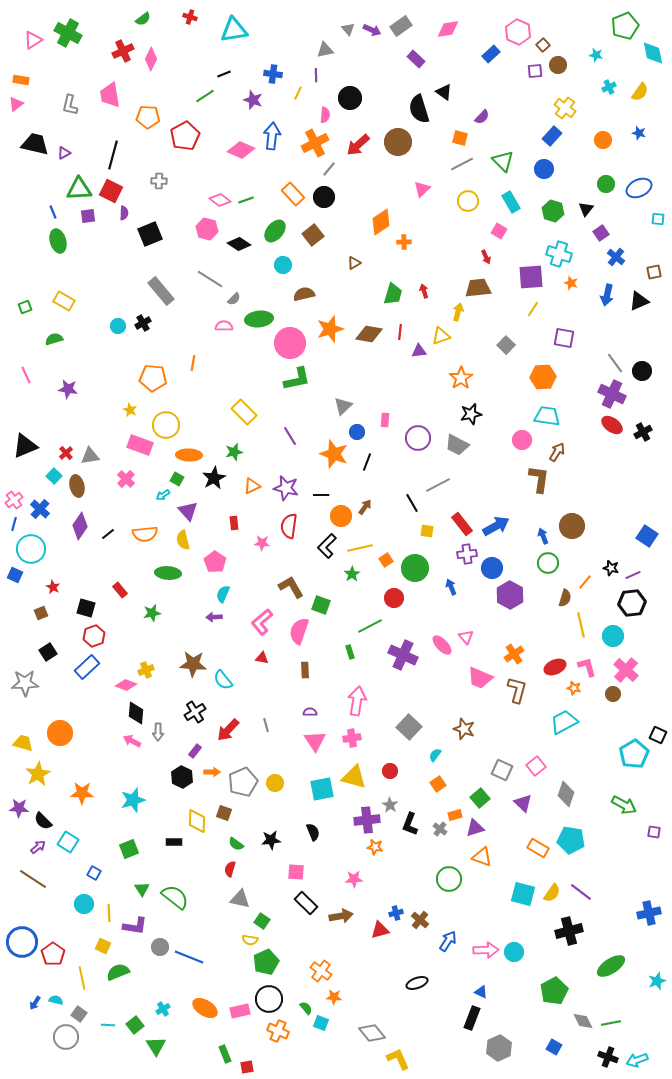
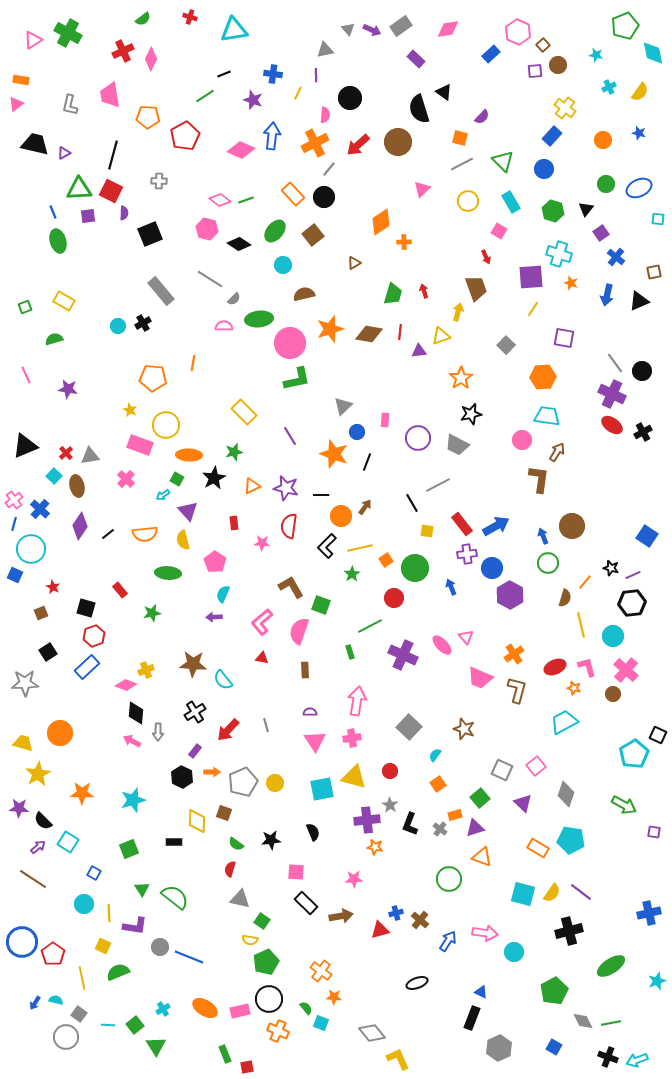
brown trapezoid at (478, 288): moved 2 px left; rotated 76 degrees clockwise
pink arrow at (486, 950): moved 1 px left, 17 px up; rotated 10 degrees clockwise
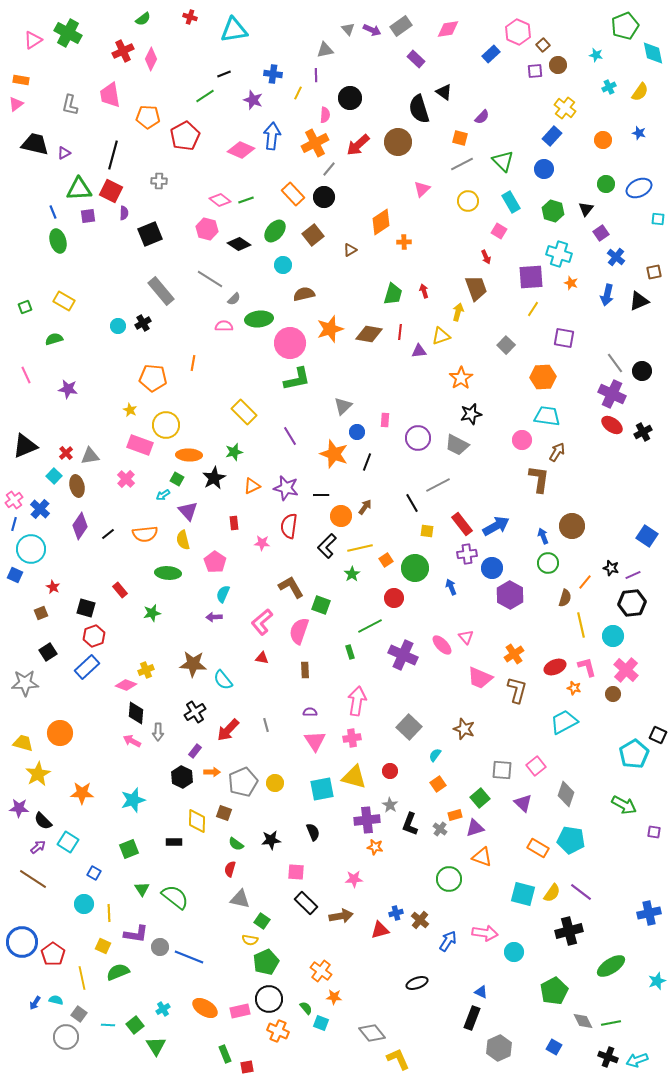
brown triangle at (354, 263): moved 4 px left, 13 px up
gray square at (502, 770): rotated 20 degrees counterclockwise
purple L-shape at (135, 926): moved 1 px right, 8 px down
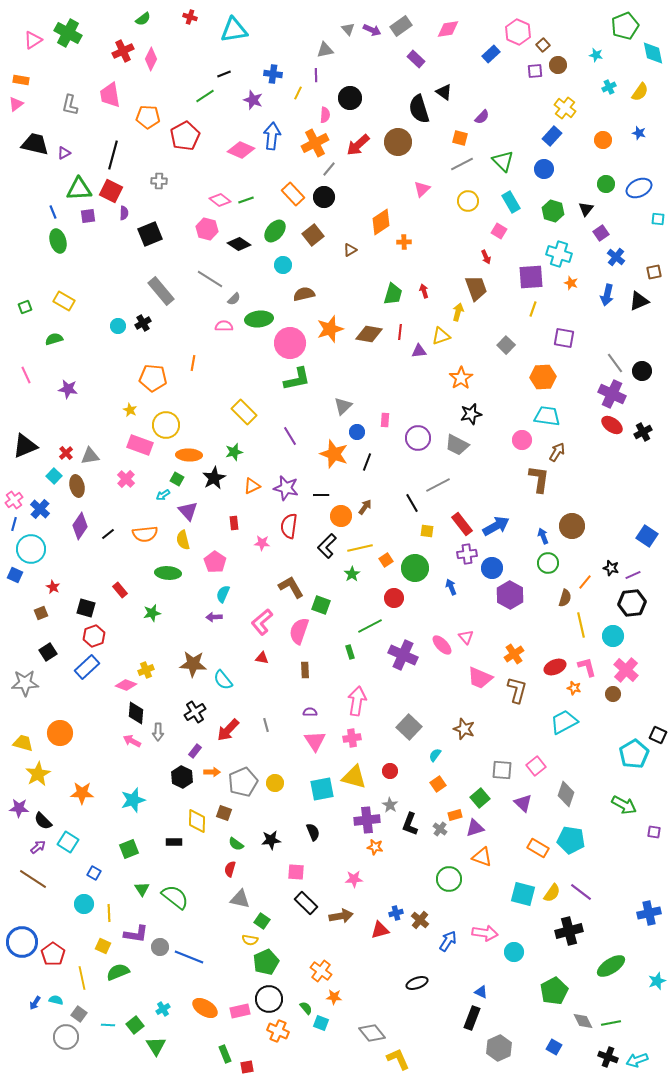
yellow line at (533, 309): rotated 14 degrees counterclockwise
